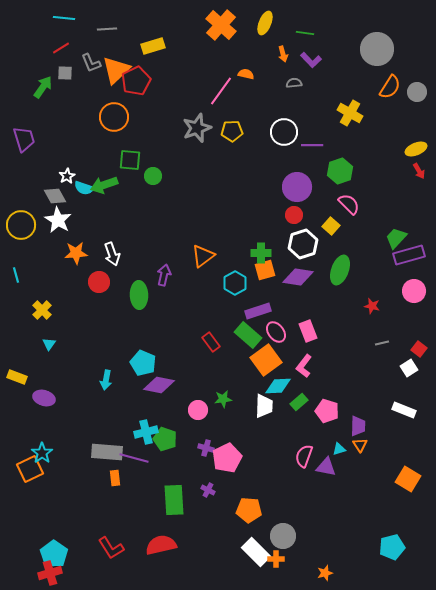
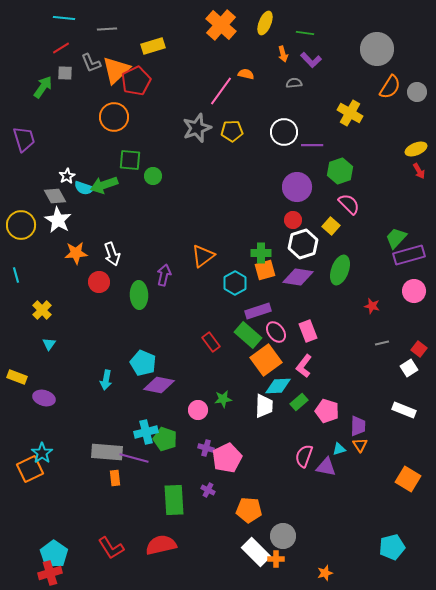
red circle at (294, 215): moved 1 px left, 5 px down
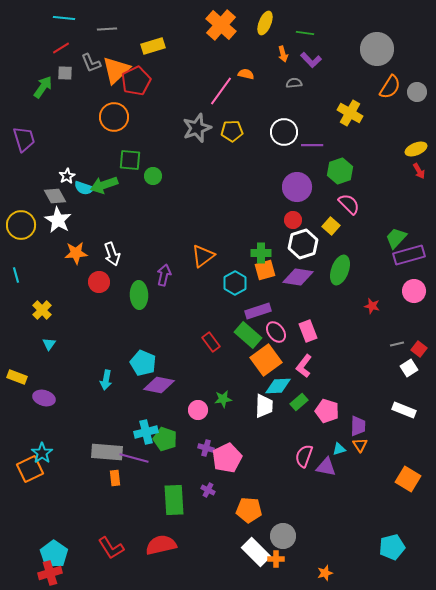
gray line at (382, 343): moved 15 px right, 1 px down
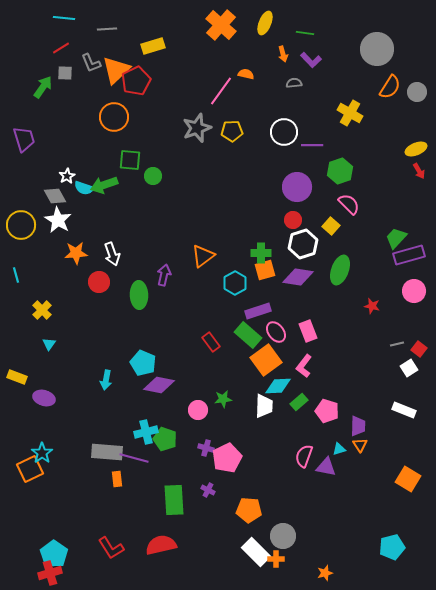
orange rectangle at (115, 478): moved 2 px right, 1 px down
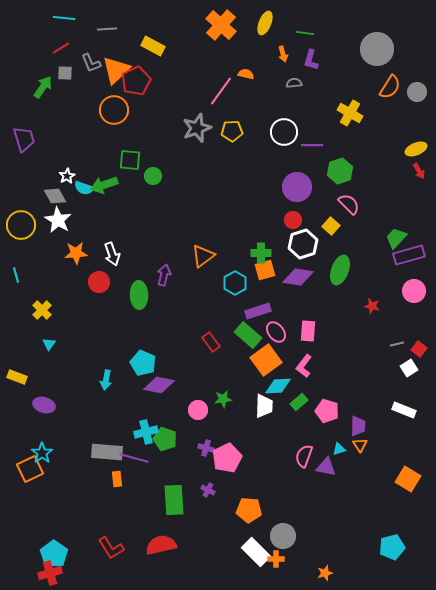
yellow rectangle at (153, 46): rotated 45 degrees clockwise
purple L-shape at (311, 60): rotated 60 degrees clockwise
orange circle at (114, 117): moved 7 px up
pink rectangle at (308, 331): rotated 25 degrees clockwise
purple ellipse at (44, 398): moved 7 px down
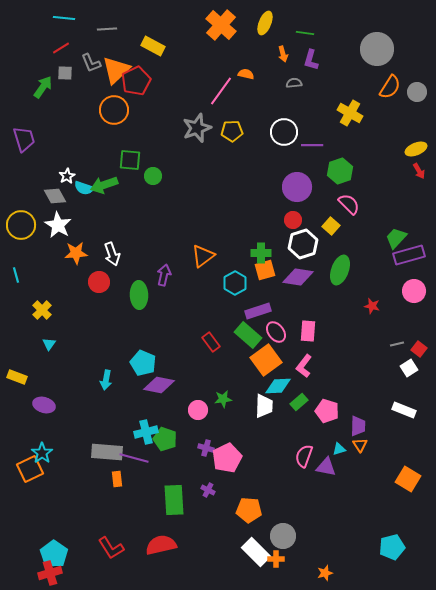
white star at (58, 220): moved 5 px down
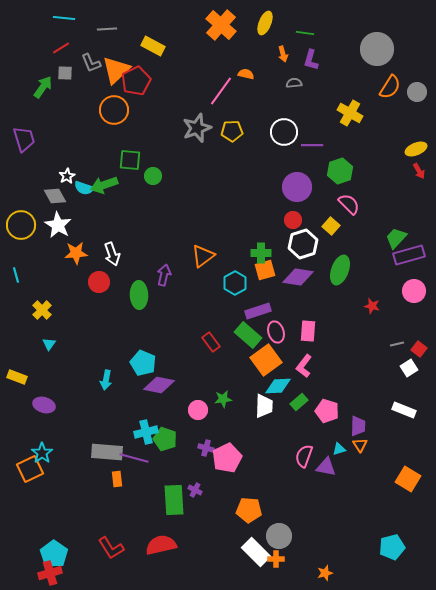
pink ellipse at (276, 332): rotated 20 degrees clockwise
purple cross at (208, 490): moved 13 px left
gray circle at (283, 536): moved 4 px left
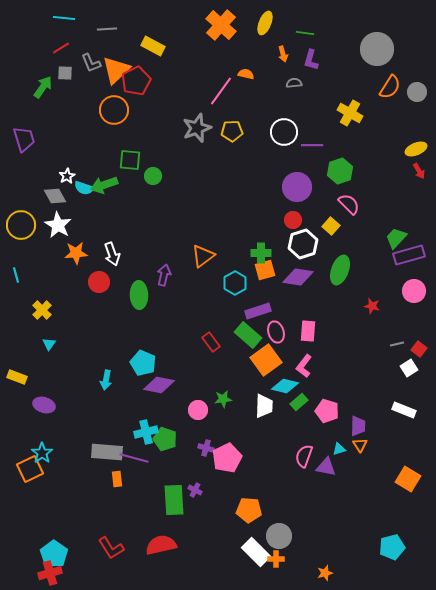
cyan diamond at (278, 386): moved 7 px right; rotated 16 degrees clockwise
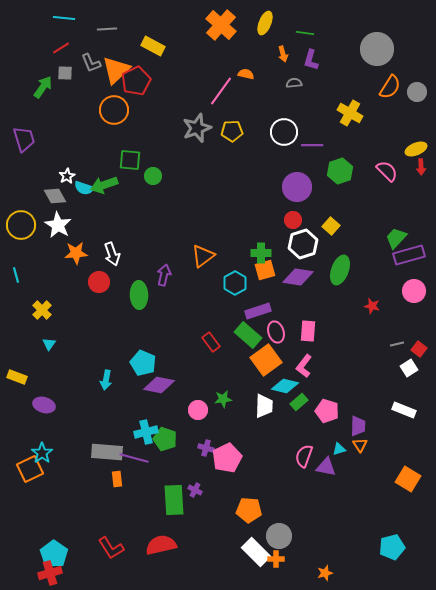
red arrow at (419, 171): moved 2 px right, 4 px up; rotated 28 degrees clockwise
pink semicircle at (349, 204): moved 38 px right, 33 px up
